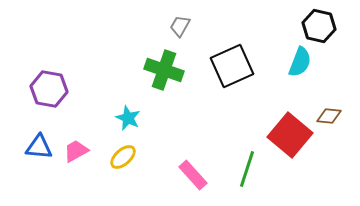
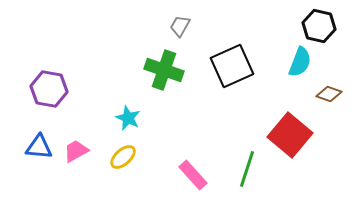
brown diamond: moved 22 px up; rotated 15 degrees clockwise
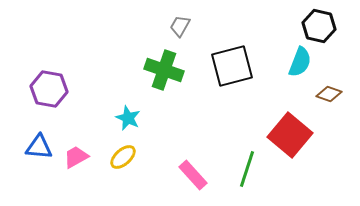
black square: rotated 9 degrees clockwise
pink trapezoid: moved 6 px down
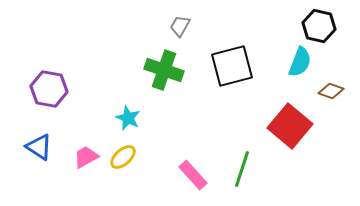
brown diamond: moved 2 px right, 3 px up
red square: moved 9 px up
blue triangle: rotated 28 degrees clockwise
pink trapezoid: moved 10 px right
green line: moved 5 px left
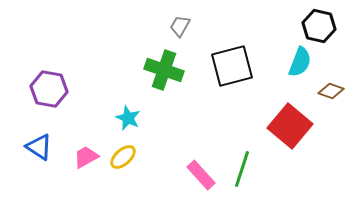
pink rectangle: moved 8 px right
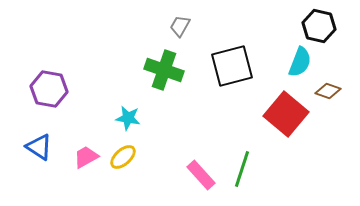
brown diamond: moved 3 px left
cyan star: rotated 15 degrees counterclockwise
red square: moved 4 px left, 12 px up
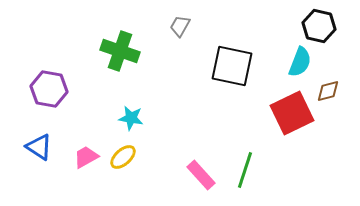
black square: rotated 27 degrees clockwise
green cross: moved 44 px left, 19 px up
brown diamond: rotated 35 degrees counterclockwise
red square: moved 6 px right, 1 px up; rotated 24 degrees clockwise
cyan star: moved 3 px right
green line: moved 3 px right, 1 px down
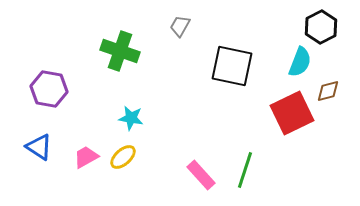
black hexagon: moved 2 px right, 1 px down; rotated 20 degrees clockwise
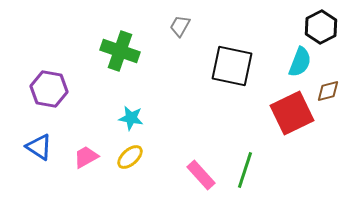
yellow ellipse: moved 7 px right
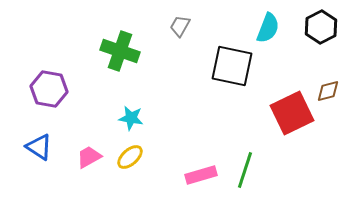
cyan semicircle: moved 32 px left, 34 px up
pink trapezoid: moved 3 px right
pink rectangle: rotated 64 degrees counterclockwise
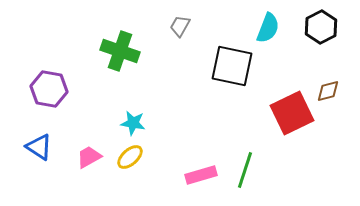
cyan star: moved 2 px right, 5 px down
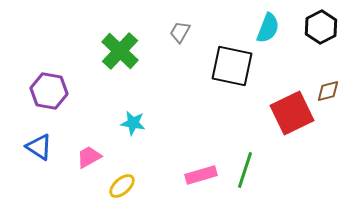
gray trapezoid: moved 6 px down
green cross: rotated 24 degrees clockwise
purple hexagon: moved 2 px down
yellow ellipse: moved 8 px left, 29 px down
